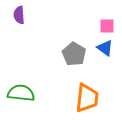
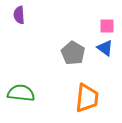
gray pentagon: moved 1 px left, 1 px up
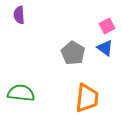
pink square: rotated 28 degrees counterclockwise
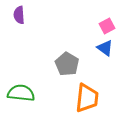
gray pentagon: moved 6 px left, 11 px down
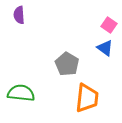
pink square: moved 2 px right, 1 px up; rotated 28 degrees counterclockwise
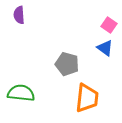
gray pentagon: rotated 15 degrees counterclockwise
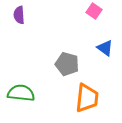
pink square: moved 15 px left, 14 px up
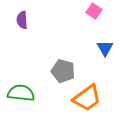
purple semicircle: moved 3 px right, 5 px down
blue triangle: rotated 24 degrees clockwise
gray pentagon: moved 4 px left, 7 px down
orange trapezoid: rotated 48 degrees clockwise
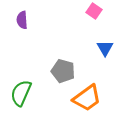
green semicircle: rotated 72 degrees counterclockwise
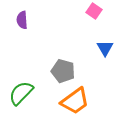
green semicircle: rotated 20 degrees clockwise
orange trapezoid: moved 12 px left, 3 px down
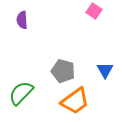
blue triangle: moved 22 px down
